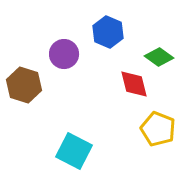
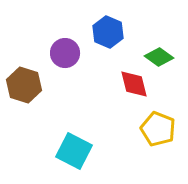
purple circle: moved 1 px right, 1 px up
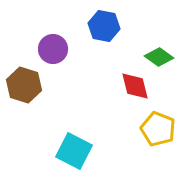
blue hexagon: moved 4 px left, 6 px up; rotated 12 degrees counterclockwise
purple circle: moved 12 px left, 4 px up
red diamond: moved 1 px right, 2 px down
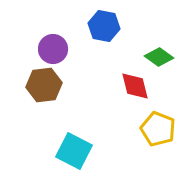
brown hexagon: moved 20 px right; rotated 24 degrees counterclockwise
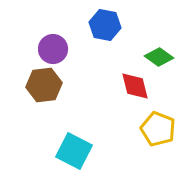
blue hexagon: moved 1 px right, 1 px up
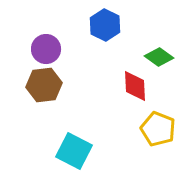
blue hexagon: rotated 16 degrees clockwise
purple circle: moved 7 px left
red diamond: rotated 12 degrees clockwise
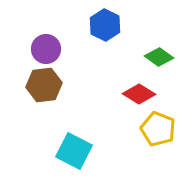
red diamond: moved 4 px right, 8 px down; rotated 56 degrees counterclockwise
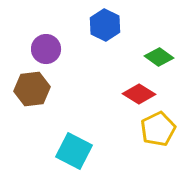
brown hexagon: moved 12 px left, 4 px down
yellow pentagon: rotated 24 degrees clockwise
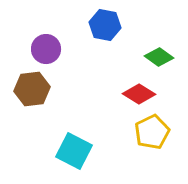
blue hexagon: rotated 16 degrees counterclockwise
yellow pentagon: moved 6 px left, 3 px down
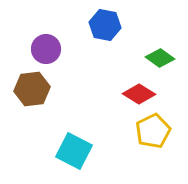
green diamond: moved 1 px right, 1 px down
yellow pentagon: moved 1 px right, 1 px up
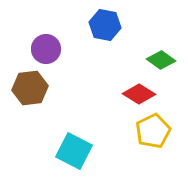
green diamond: moved 1 px right, 2 px down
brown hexagon: moved 2 px left, 1 px up
